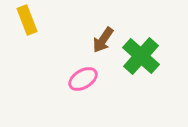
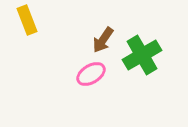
green cross: moved 1 px right, 1 px up; rotated 18 degrees clockwise
pink ellipse: moved 8 px right, 5 px up
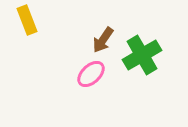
pink ellipse: rotated 12 degrees counterclockwise
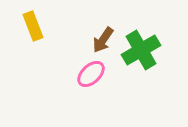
yellow rectangle: moved 6 px right, 6 px down
green cross: moved 1 px left, 5 px up
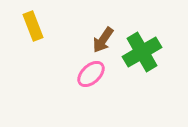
green cross: moved 1 px right, 2 px down
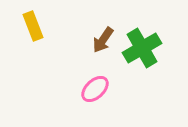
green cross: moved 4 px up
pink ellipse: moved 4 px right, 15 px down
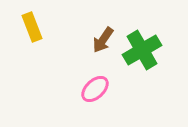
yellow rectangle: moved 1 px left, 1 px down
green cross: moved 2 px down
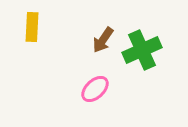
yellow rectangle: rotated 24 degrees clockwise
green cross: rotated 6 degrees clockwise
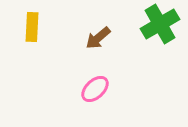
brown arrow: moved 5 px left, 2 px up; rotated 16 degrees clockwise
green cross: moved 18 px right, 26 px up; rotated 6 degrees counterclockwise
